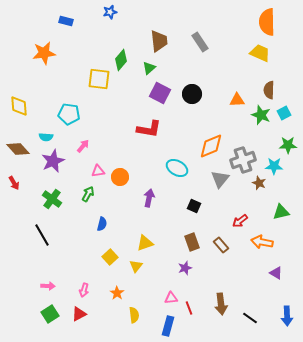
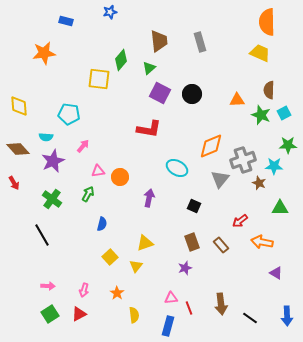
gray rectangle at (200, 42): rotated 18 degrees clockwise
green triangle at (281, 212): moved 1 px left, 4 px up; rotated 12 degrees clockwise
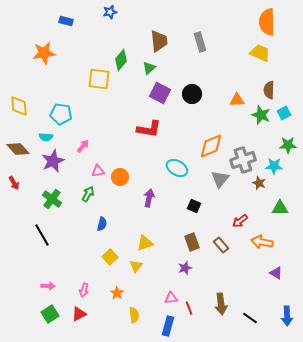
cyan pentagon at (69, 114): moved 8 px left
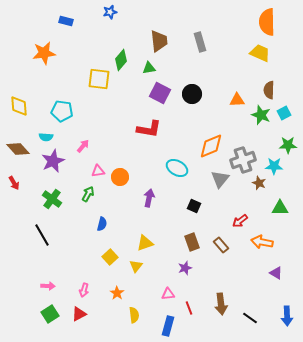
green triangle at (149, 68): rotated 32 degrees clockwise
cyan pentagon at (61, 114): moved 1 px right, 3 px up
pink triangle at (171, 298): moved 3 px left, 4 px up
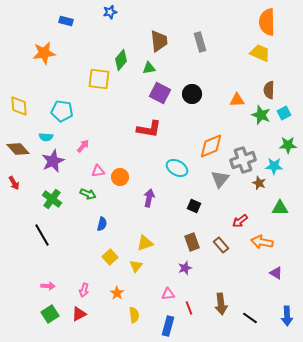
green arrow at (88, 194): rotated 84 degrees clockwise
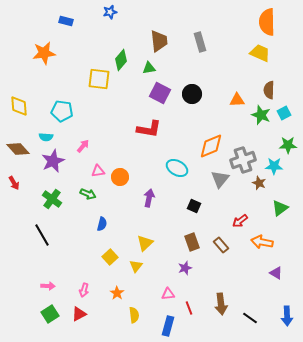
green triangle at (280, 208): rotated 36 degrees counterclockwise
yellow triangle at (145, 243): rotated 24 degrees counterclockwise
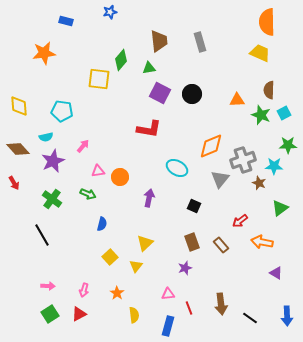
cyan semicircle at (46, 137): rotated 16 degrees counterclockwise
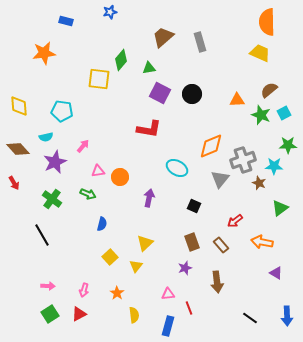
brown trapezoid at (159, 41): moved 4 px right, 4 px up; rotated 125 degrees counterclockwise
brown semicircle at (269, 90): rotated 48 degrees clockwise
purple star at (53, 161): moved 2 px right, 1 px down
red arrow at (240, 221): moved 5 px left
brown arrow at (221, 304): moved 4 px left, 22 px up
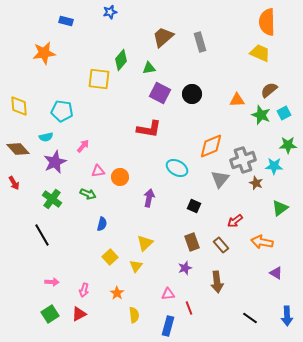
brown star at (259, 183): moved 3 px left
pink arrow at (48, 286): moved 4 px right, 4 px up
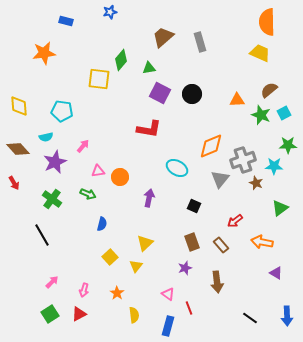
pink arrow at (52, 282): rotated 48 degrees counterclockwise
pink triangle at (168, 294): rotated 40 degrees clockwise
